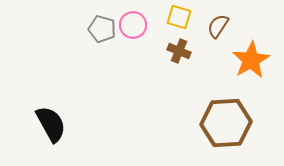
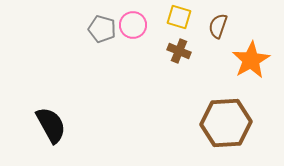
brown semicircle: rotated 15 degrees counterclockwise
black semicircle: moved 1 px down
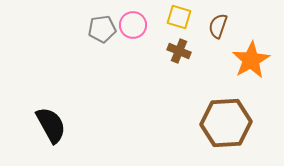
gray pentagon: rotated 24 degrees counterclockwise
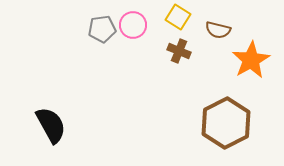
yellow square: moved 1 px left; rotated 15 degrees clockwise
brown semicircle: moved 4 px down; rotated 95 degrees counterclockwise
brown hexagon: rotated 24 degrees counterclockwise
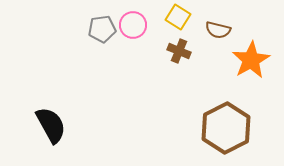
brown hexagon: moved 5 px down
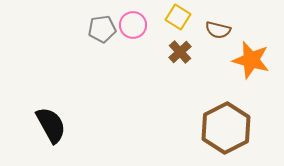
brown cross: moved 1 px right, 1 px down; rotated 25 degrees clockwise
orange star: rotated 27 degrees counterclockwise
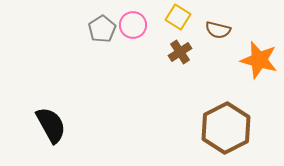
gray pentagon: rotated 24 degrees counterclockwise
brown cross: rotated 10 degrees clockwise
orange star: moved 8 px right
